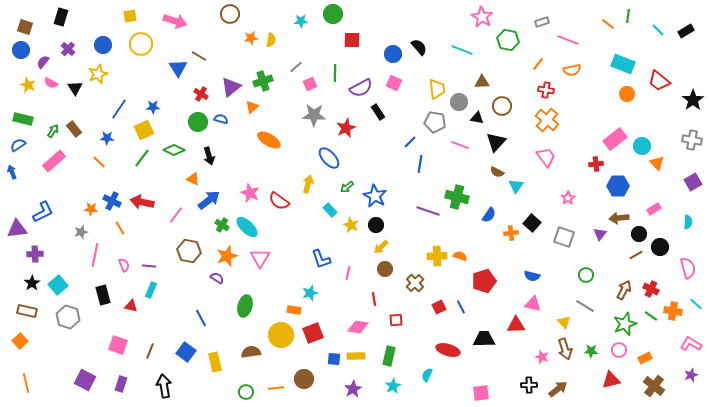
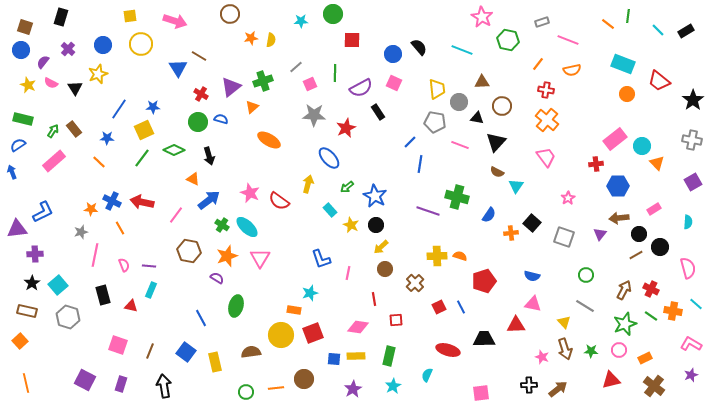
green ellipse at (245, 306): moved 9 px left
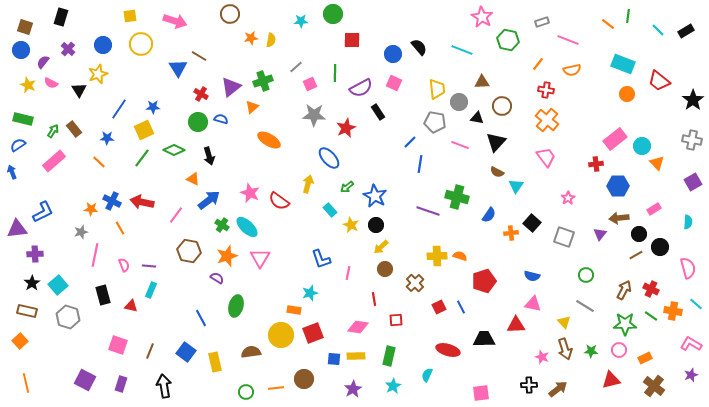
black triangle at (75, 88): moved 4 px right, 2 px down
green star at (625, 324): rotated 20 degrees clockwise
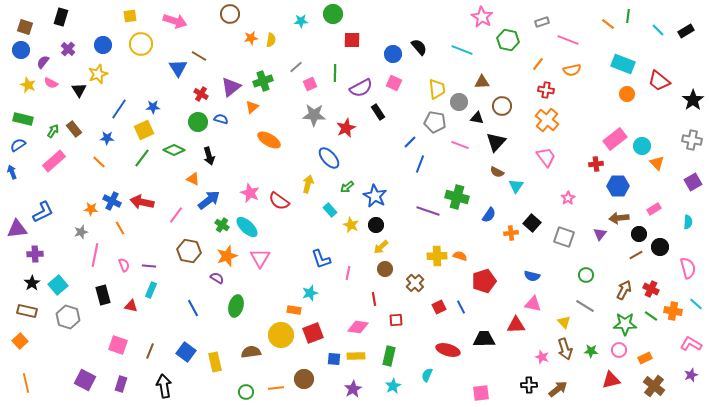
blue line at (420, 164): rotated 12 degrees clockwise
blue line at (201, 318): moved 8 px left, 10 px up
